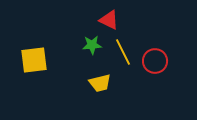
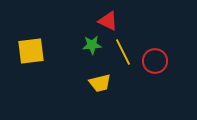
red triangle: moved 1 px left, 1 px down
yellow square: moved 3 px left, 9 px up
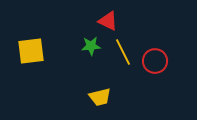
green star: moved 1 px left, 1 px down
yellow trapezoid: moved 14 px down
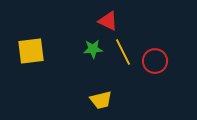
green star: moved 2 px right, 3 px down
yellow trapezoid: moved 1 px right, 3 px down
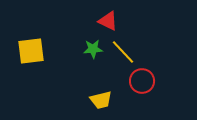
yellow line: rotated 16 degrees counterclockwise
red circle: moved 13 px left, 20 px down
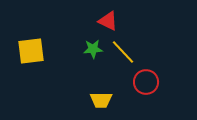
red circle: moved 4 px right, 1 px down
yellow trapezoid: rotated 15 degrees clockwise
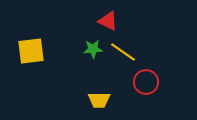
yellow line: rotated 12 degrees counterclockwise
yellow trapezoid: moved 2 px left
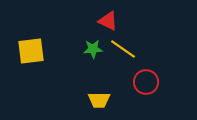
yellow line: moved 3 px up
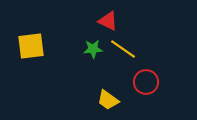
yellow square: moved 5 px up
yellow trapezoid: moved 9 px right; rotated 35 degrees clockwise
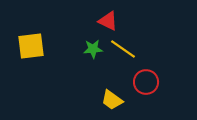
yellow trapezoid: moved 4 px right
